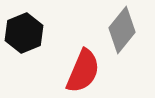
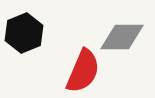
gray diamond: moved 7 px down; rotated 51 degrees clockwise
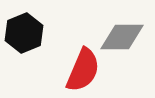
red semicircle: moved 1 px up
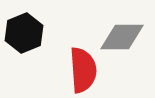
red semicircle: rotated 27 degrees counterclockwise
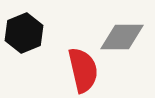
red semicircle: rotated 9 degrees counterclockwise
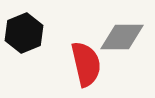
red semicircle: moved 3 px right, 6 px up
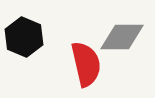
black hexagon: moved 4 px down; rotated 15 degrees counterclockwise
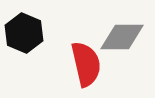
black hexagon: moved 4 px up
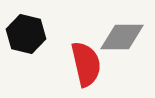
black hexagon: moved 2 px right, 1 px down; rotated 9 degrees counterclockwise
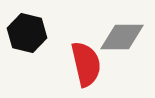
black hexagon: moved 1 px right, 1 px up
